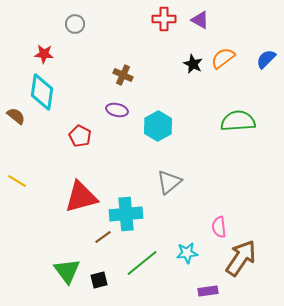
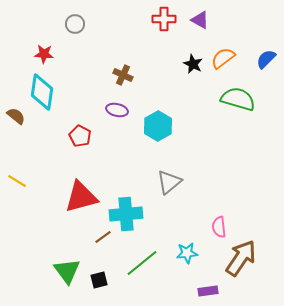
green semicircle: moved 22 px up; rotated 20 degrees clockwise
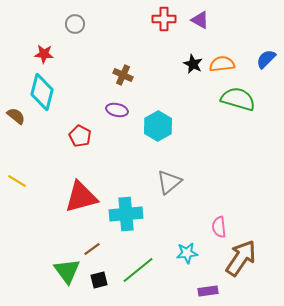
orange semicircle: moved 1 px left, 6 px down; rotated 30 degrees clockwise
cyan diamond: rotated 6 degrees clockwise
brown line: moved 11 px left, 12 px down
green line: moved 4 px left, 7 px down
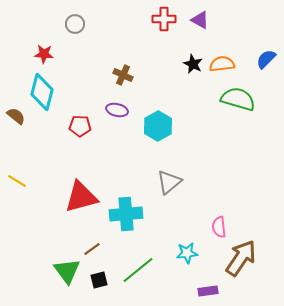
red pentagon: moved 10 px up; rotated 25 degrees counterclockwise
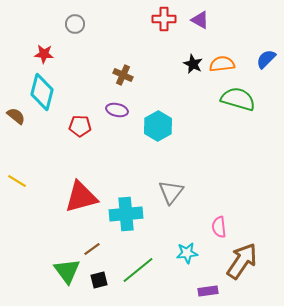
gray triangle: moved 2 px right, 10 px down; rotated 12 degrees counterclockwise
brown arrow: moved 1 px right, 3 px down
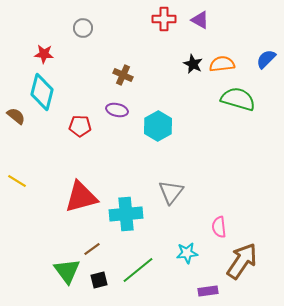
gray circle: moved 8 px right, 4 px down
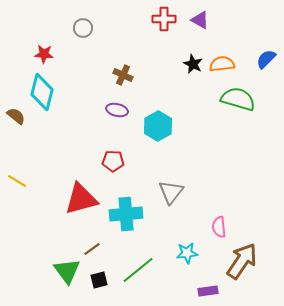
red pentagon: moved 33 px right, 35 px down
red triangle: moved 2 px down
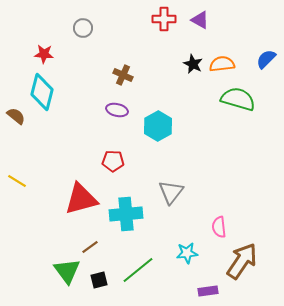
brown line: moved 2 px left, 2 px up
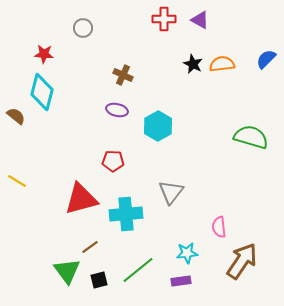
green semicircle: moved 13 px right, 38 px down
purple rectangle: moved 27 px left, 10 px up
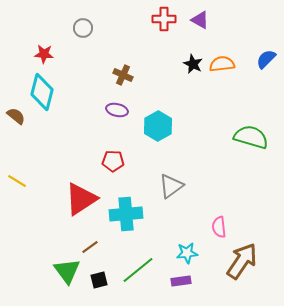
gray triangle: moved 6 px up; rotated 16 degrees clockwise
red triangle: rotated 18 degrees counterclockwise
